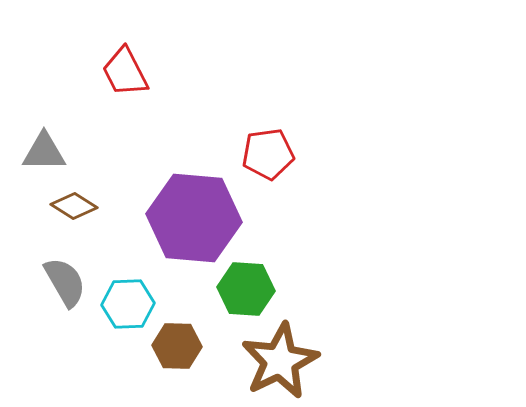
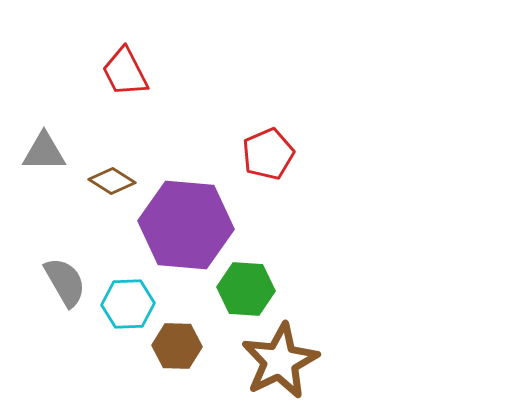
red pentagon: rotated 15 degrees counterclockwise
brown diamond: moved 38 px right, 25 px up
purple hexagon: moved 8 px left, 7 px down
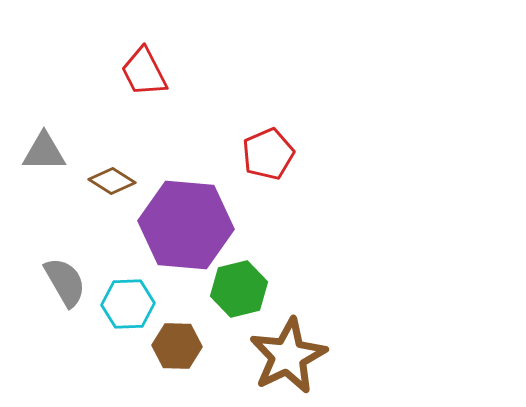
red trapezoid: moved 19 px right
green hexagon: moved 7 px left; rotated 18 degrees counterclockwise
brown star: moved 8 px right, 5 px up
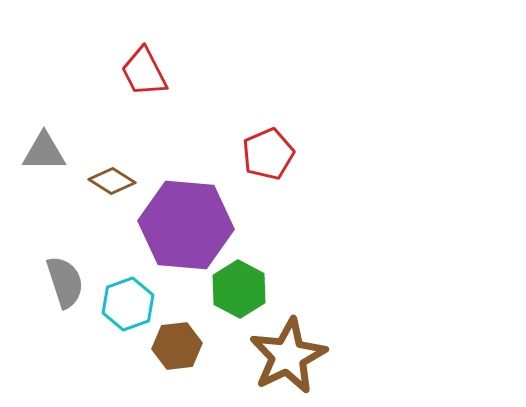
gray semicircle: rotated 12 degrees clockwise
green hexagon: rotated 18 degrees counterclockwise
cyan hexagon: rotated 18 degrees counterclockwise
brown hexagon: rotated 9 degrees counterclockwise
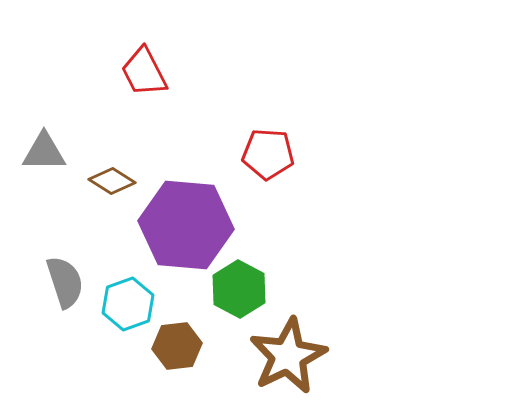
red pentagon: rotated 27 degrees clockwise
